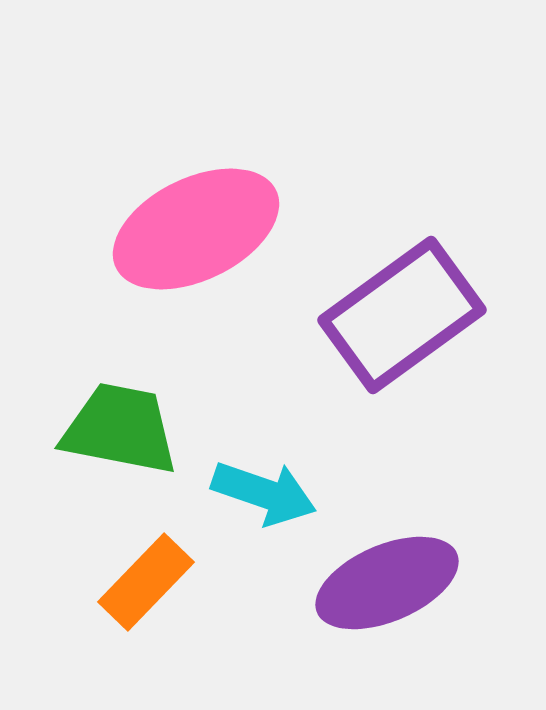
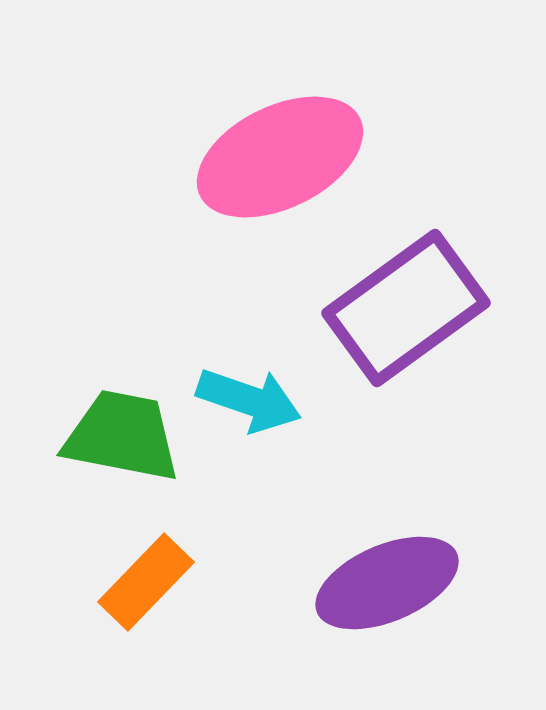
pink ellipse: moved 84 px right, 72 px up
purple rectangle: moved 4 px right, 7 px up
green trapezoid: moved 2 px right, 7 px down
cyan arrow: moved 15 px left, 93 px up
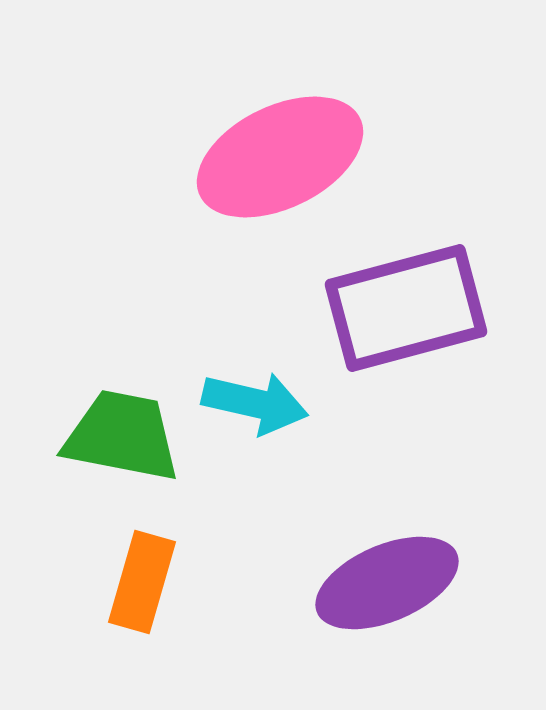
purple rectangle: rotated 21 degrees clockwise
cyan arrow: moved 6 px right, 3 px down; rotated 6 degrees counterclockwise
orange rectangle: moved 4 px left; rotated 28 degrees counterclockwise
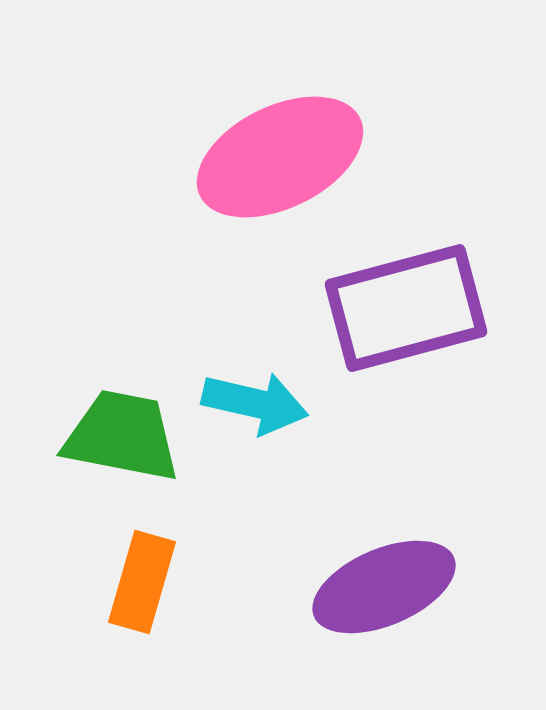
purple ellipse: moved 3 px left, 4 px down
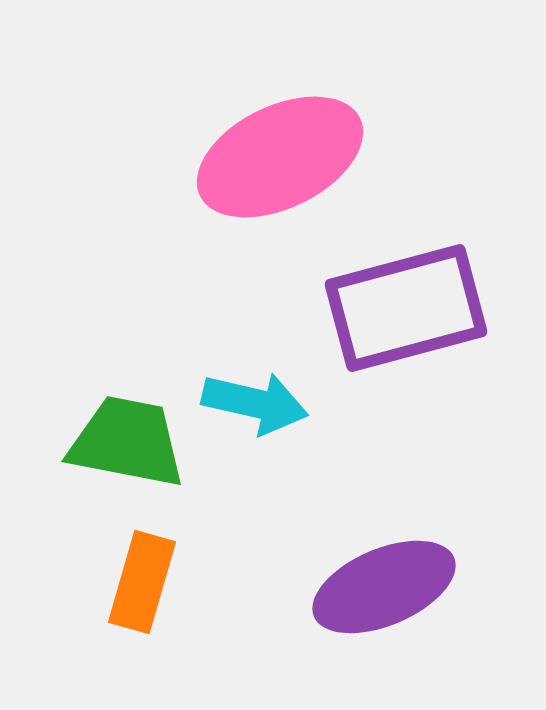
green trapezoid: moved 5 px right, 6 px down
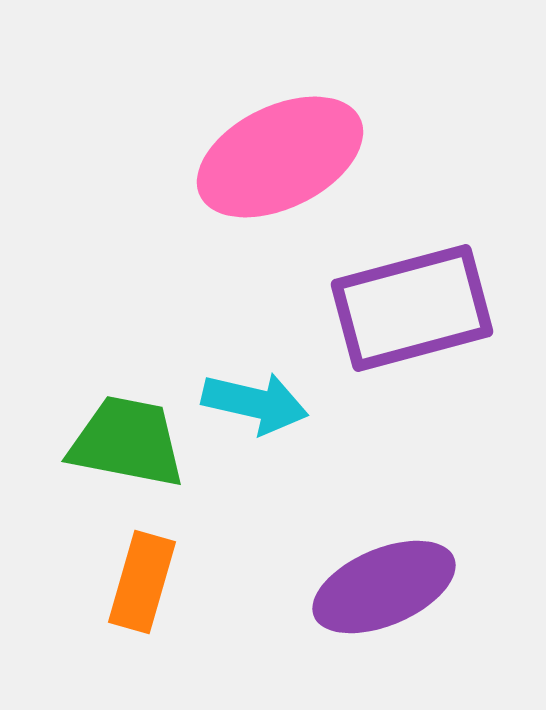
purple rectangle: moved 6 px right
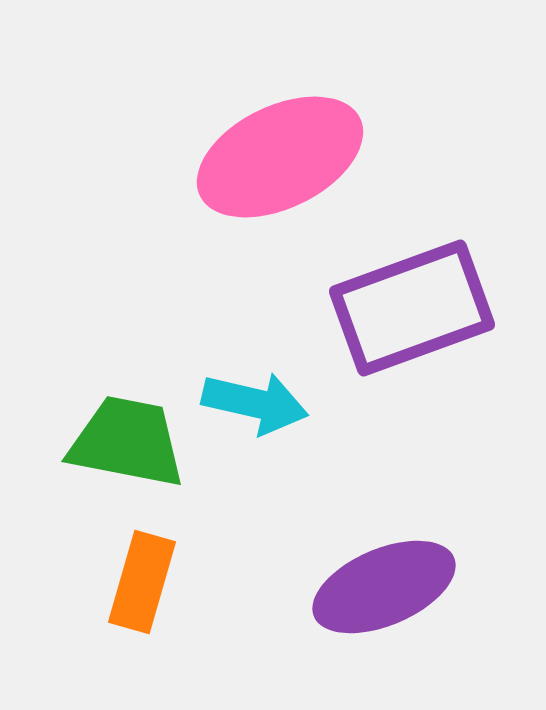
purple rectangle: rotated 5 degrees counterclockwise
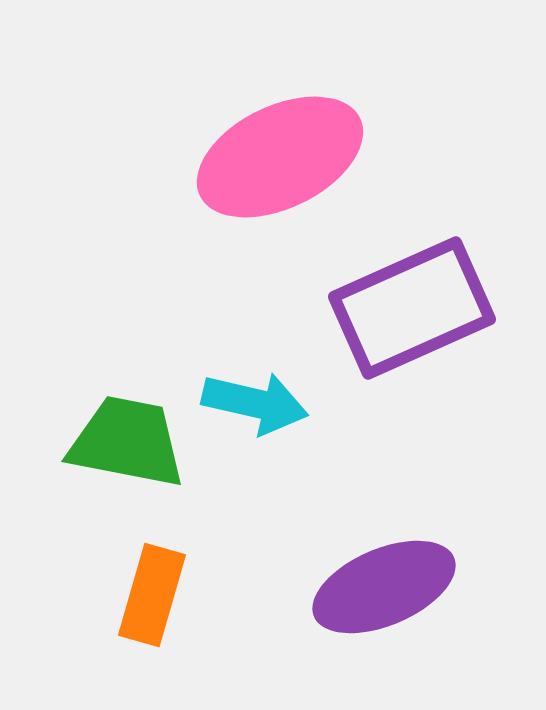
purple rectangle: rotated 4 degrees counterclockwise
orange rectangle: moved 10 px right, 13 px down
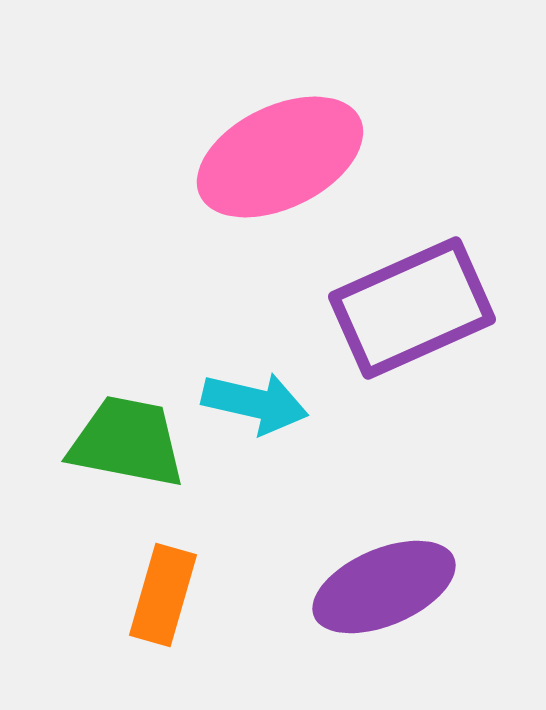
orange rectangle: moved 11 px right
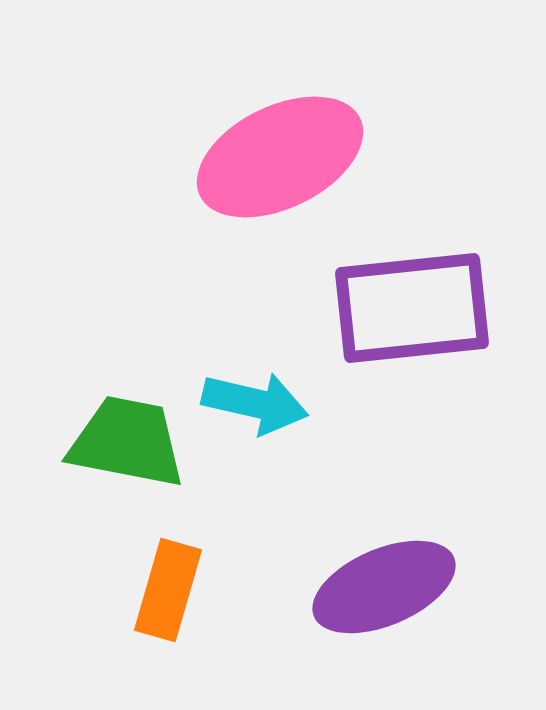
purple rectangle: rotated 18 degrees clockwise
orange rectangle: moved 5 px right, 5 px up
